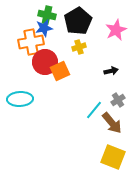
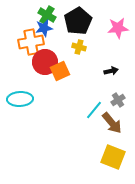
green cross: rotated 18 degrees clockwise
pink star: moved 2 px right, 2 px up; rotated 20 degrees clockwise
yellow cross: rotated 32 degrees clockwise
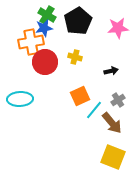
yellow cross: moved 4 px left, 10 px down
orange square: moved 20 px right, 25 px down
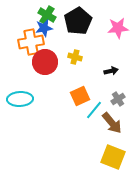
gray cross: moved 1 px up
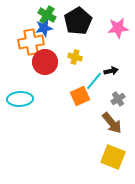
cyan line: moved 29 px up
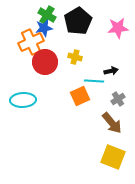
orange cross: rotated 15 degrees counterclockwise
cyan line: rotated 54 degrees clockwise
cyan ellipse: moved 3 px right, 1 px down
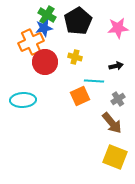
black arrow: moved 5 px right, 5 px up
yellow square: moved 2 px right
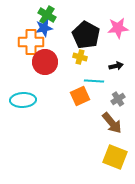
black pentagon: moved 8 px right, 14 px down; rotated 12 degrees counterclockwise
orange cross: rotated 25 degrees clockwise
yellow cross: moved 5 px right
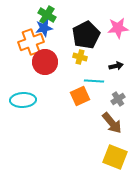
black pentagon: rotated 16 degrees clockwise
orange cross: rotated 20 degrees counterclockwise
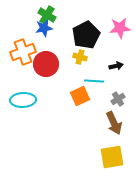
pink star: moved 2 px right
orange cross: moved 8 px left, 10 px down
red circle: moved 1 px right, 2 px down
brown arrow: moved 2 px right; rotated 15 degrees clockwise
yellow square: moved 3 px left; rotated 30 degrees counterclockwise
